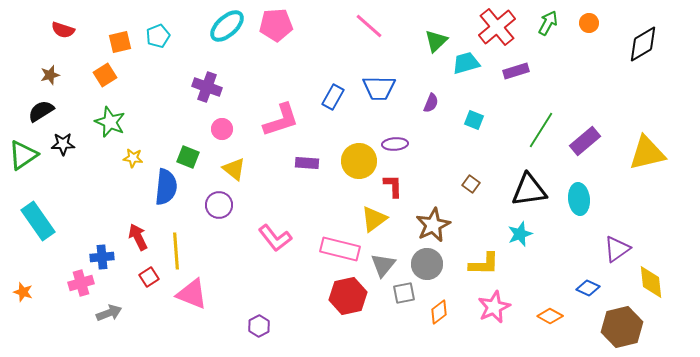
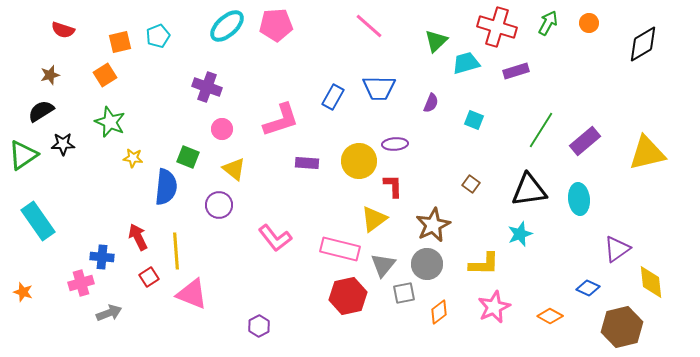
red cross at (497, 27): rotated 33 degrees counterclockwise
blue cross at (102, 257): rotated 10 degrees clockwise
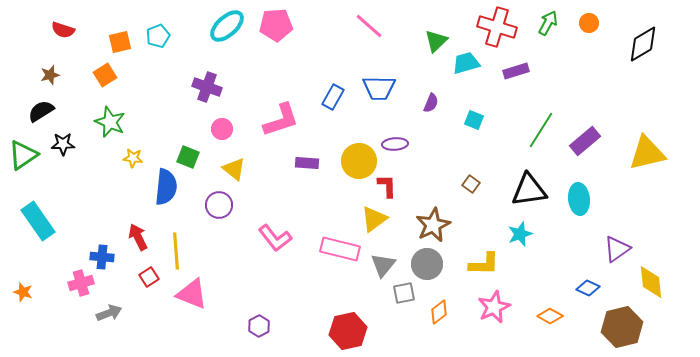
red L-shape at (393, 186): moved 6 px left
red hexagon at (348, 296): moved 35 px down
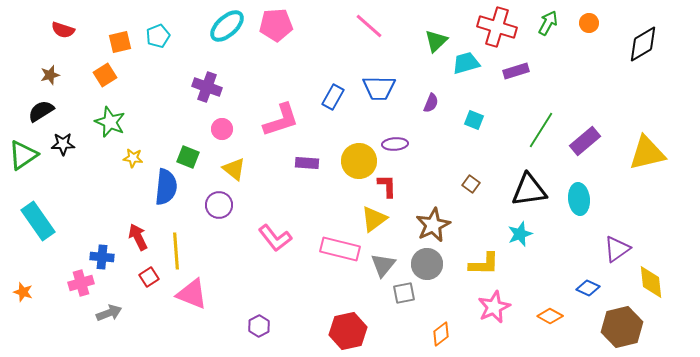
orange diamond at (439, 312): moved 2 px right, 22 px down
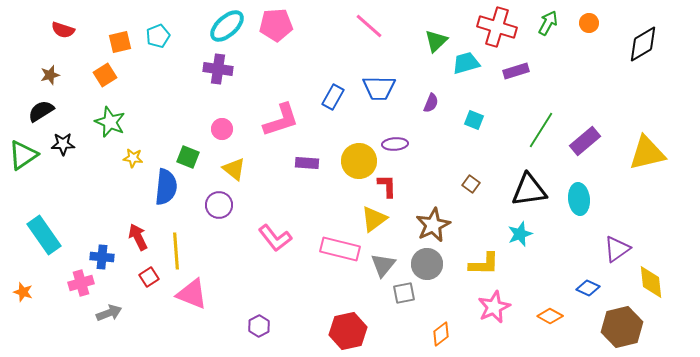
purple cross at (207, 87): moved 11 px right, 18 px up; rotated 12 degrees counterclockwise
cyan rectangle at (38, 221): moved 6 px right, 14 px down
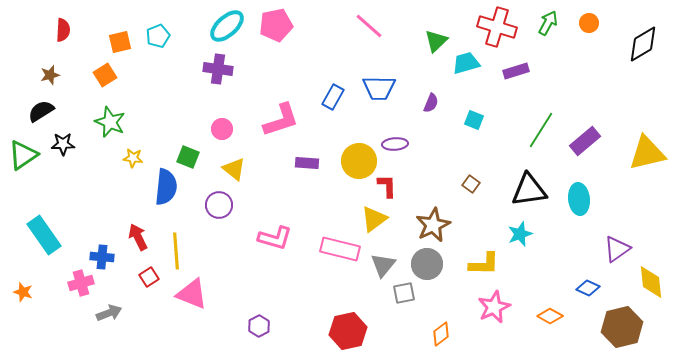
pink pentagon at (276, 25): rotated 8 degrees counterclockwise
red semicircle at (63, 30): rotated 105 degrees counterclockwise
pink L-shape at (275, 238): rotated 36 degrees counterclockwise
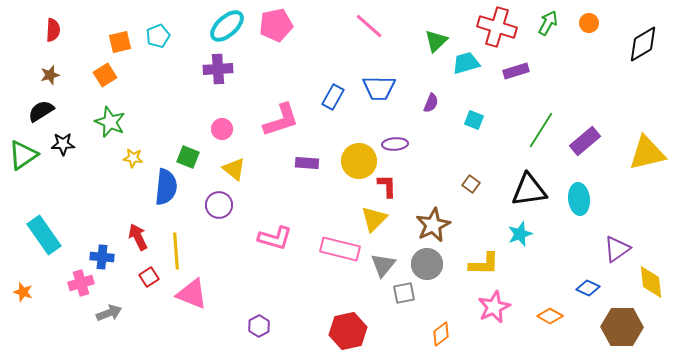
red semicircle at (63, 30): moved 10 px left
purple cross at (218, 69): rotated 12 degrees counterclockwise
yellow triangle at (374, 219): rotated 8 degrees counterclockwise
brown hexagon at (622, 327): rotated 15 degrees clockwise
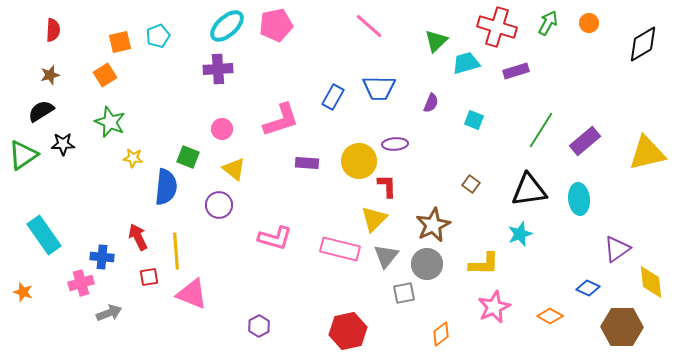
gray triangle at (383, 265): moved 3 px right, 9 px up
red square at (149, 277): rotated 24 degrees clockwise
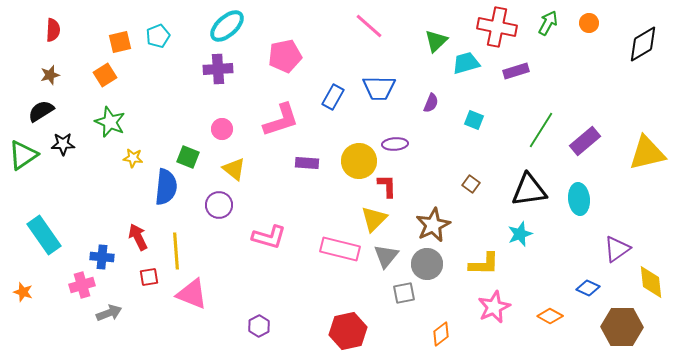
pink pentagon at (276, 25): moved 9 px right, 31 px down
red cross at (497, 27): rotated 6 degrees counterclockwise
pink L-shape at (275, 238): moved 6 px left, 1 px up
pink cross at (81, 283): moved 1 px right, 2 px down
